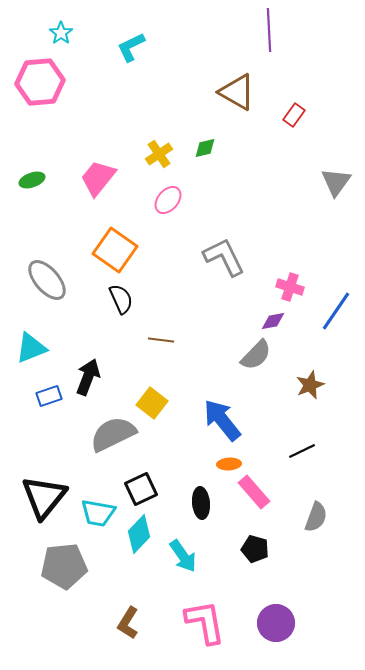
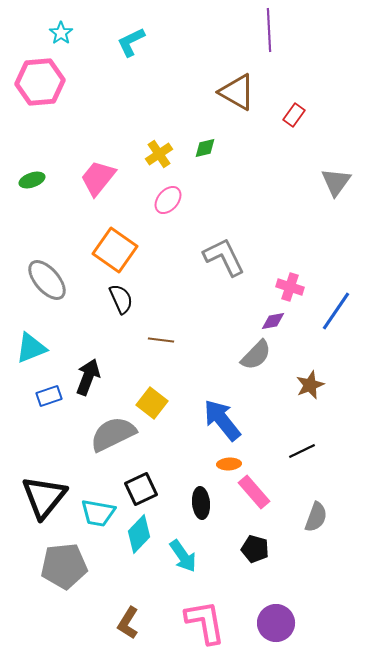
cyan L-shape at (131, 47): moved 5 px up
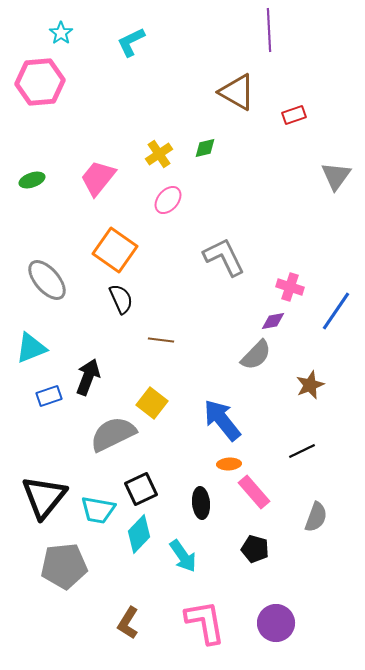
red rectangle at (294, 115): rotated 35 degrees clockwise
gray triangle at (336, 182): moved 6 px up
cyan trapezoid at (98, 513): moved 3 px up
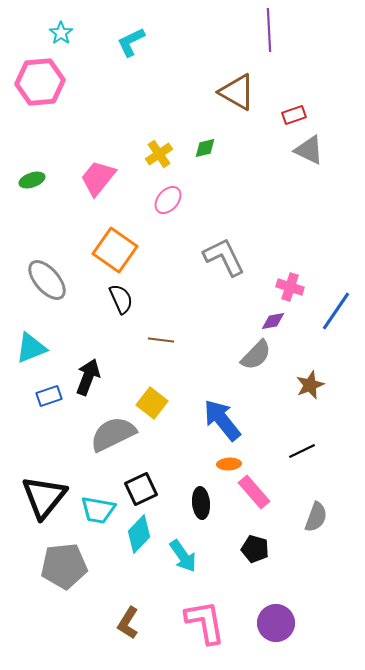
gray triangle at (336, 176): moved 27 px left, 26 px up; rotated 40 degrees counterclockwise
